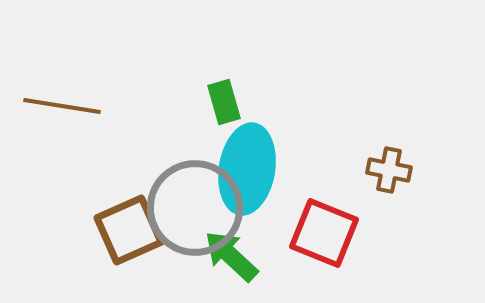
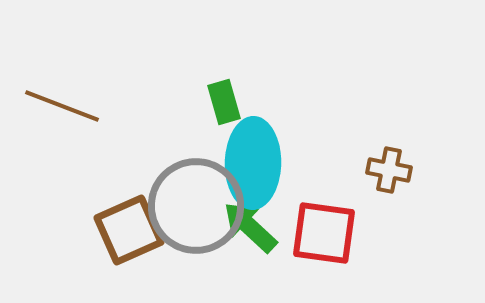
brown line: rotated 12 degrees clockwise
cyan ellipse: moved 6 px right, 6 px up; rotated 8 degrees counterclockwise
gray circle: moved 1 px right, 2 px up
red square: rotated 14 degrees counterclockwise
green arrow: moved 19 px right, 29 px up
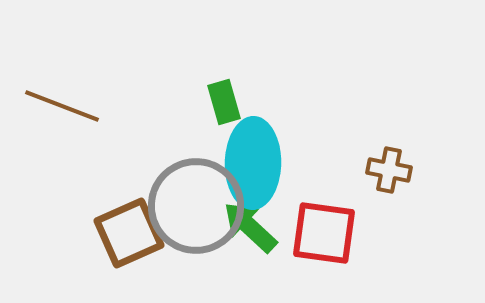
brown square: moved 3 px down
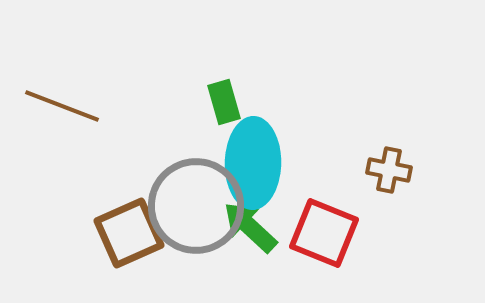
red square: rotated 14 degrees clockwise
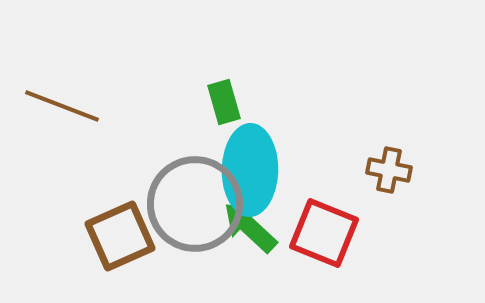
cyan ellipse: moved 3 px left, 7 px down
gray circle: moved 1 px left, 2 px up
brown square: moved 9 px left, 3 px down
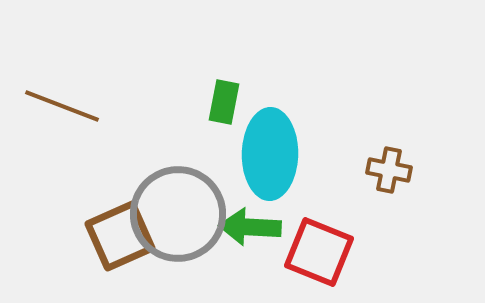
green rectangle: rotated 27 degrees clockwise
cyan ellipse: moved 20 px right, 16 px up
gray circle: moved 17 px left, 10 px down
green arrow: rotated 40 degrees counterclockwise
red square: moved 5 px left, 19 px down
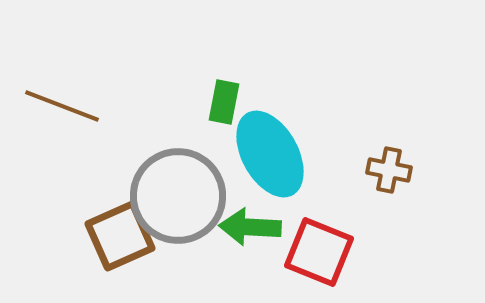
cyan ellipse: rotated 30 degrees counterclockwise
gray circle: moved 18 px up
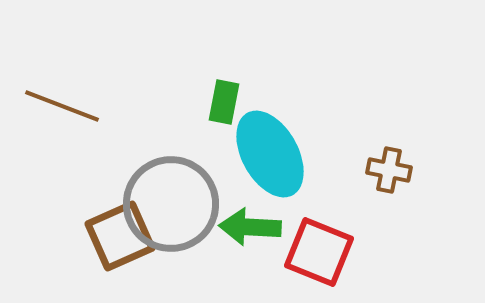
gray circle: moved 7 px left, 8 px down
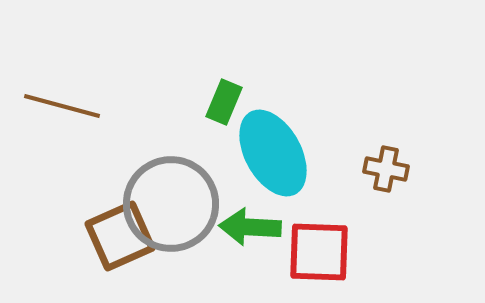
green rectangle: rotated 12 degrees clockwise
brown line: rotated 6 degrees counterclockwise
cyan ellipse: moved 3 px right, 1 px up
brown cross: moved 3 px left, 1 px up
red square: rotated 20 degrees counterclockwise
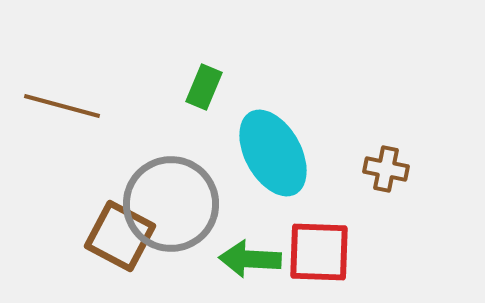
green rectangle: moved 20 px left, 15 px up
green arrow: moved 32 px down
brown square: rotated 38 degrees counterclockwise
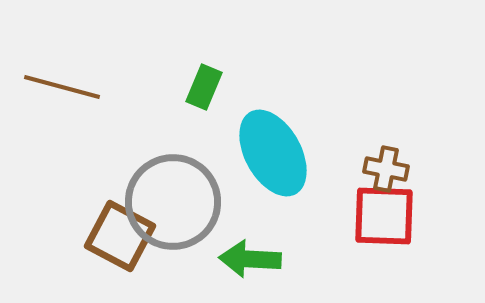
brown line: moved 19 px up
gray circle: moved 2 px right, 2 px up
red square: moved 65 px right, 36 px up
